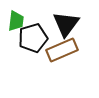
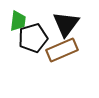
green trapezoid: moved 2 px right
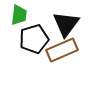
green trapezoid: moved 1 px right, 6 px up
black pentagon: moved 1 px right, 1 px down
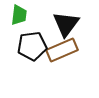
black pentagon: moved 2 px left, 7 px down; rotated 8 degrees clockwise
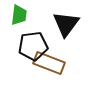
black pentagon: moved 1 px right
brown rectangle: moved 13 px left, 13 px down; rotated 44 degrees clockwise
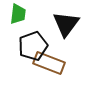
green trapezoid: moved 1 px left, 1 px up
black pentagon: rotated 12 degrees counterclockwise
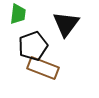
brown rectangle: moved 6 px left, 5 px down
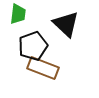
black triangle: rotated 24 degrees counterclockwise
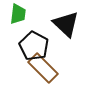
black pentagon: moved 1 px right; rotated 24 degrees counterclockwise
brown rectangle: rotated 24 degrees clockwise
